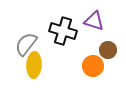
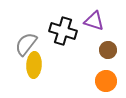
orange circle: moved 13 px right, 15 px down
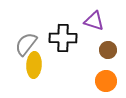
black cross: moved 7 px down; rotated 16 degrees counterclockwise
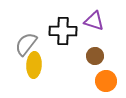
black cross: moved 7 px up
brown circle: moved 13 px left, 6 px down
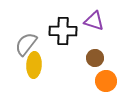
brown circle: moved 2 px down
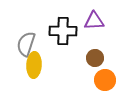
purple triangle: rotated 20 degrees counterclockwise
gray semicircle: rotated 20 degrees counterclockwise
orange circle: moved 1 px left, 1 px up
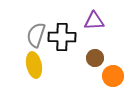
black cross: moved 1 px left, 6 px down
gray semicircle: moved 10 px right, 9 px up
yellow ellipse: rotated 15 degrees counterclockwise
orange circle: moved 8 px right, 4 px up
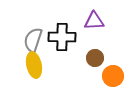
gray semicircle: moved 3 px left, 5 px down
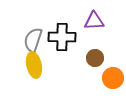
orange circle: moved 2 px down
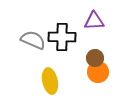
gray semicircle: rotated 95 degrees clockwise
yellow ellipse: moved 16 px right, 16 px down
orange circle: moved 15 px left, 6 px up
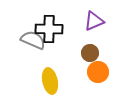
purple triangle: rotated 20 degrees counterclockwise
black cross: moved 13 px left, 8 px up
brown circle: moved 5 px left, 5 px up
